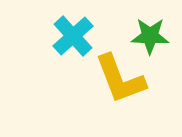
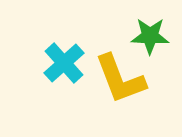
cyan cross: moved 9 px left, 27 px down
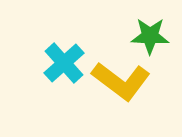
yellow L-shape: moved 1 px right, 2 px down; rotated 32 degrees counterclockwise
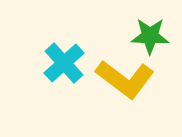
yellow L-shape: moved 4 px right, 2 px up
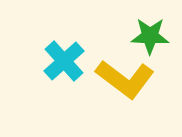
cyan cross: moved 2 px up
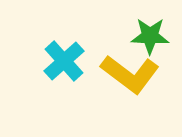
yellow L-shape: moved 5 px right, 5 px up
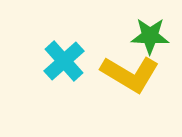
yellow L-shape: rotated 6 degrees counterclockwise
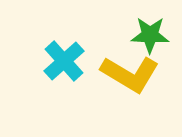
green star: moved 1 px up
